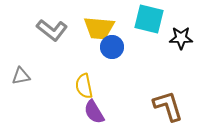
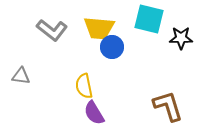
gray triangle: rotated 18 degrees clockwise
purple semicircle: moved 1 px down
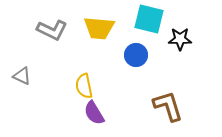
gray L-shape: rotated 12 degrees counterclockwise
black star: moved 1 px left, 1 px down
blue circle: moved 24 px right, 8 px down
gray triangle: moved 1 px right; rotated 18 degrees clockwise
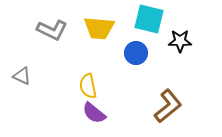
black star: moved 2 px down
blue circle: moved 2 px up
yellow semicircle: moved 4 px right
brown L-shape: rotated 68 degrees clockwise
purple semicircle: rotated 20 degrees counterclockwise
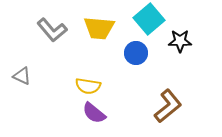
cyan square: rotated 36 degrees clockwise
gray L-shape: rotated 24 degrees clockwise
yellow semicircle: rotated 70 degrees counterclockwise
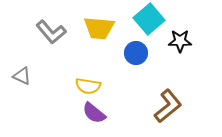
gray L-shape: moved 1 px left, 2 px down
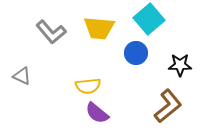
black star: moved 24 px down
yellow semicircle: rotated 15 degrees counterclockwise
purple semicircle: moved 3 px right
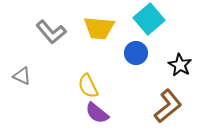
black star: rotated 30 degrees clockwise
yellow semicircle: rotated 70 degrees clockwise
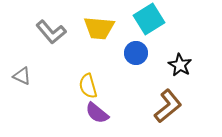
cyan square: rotated 8 degrees clockwise
yellow semicircle: rotated 10 degrees clockwise
